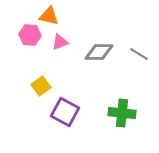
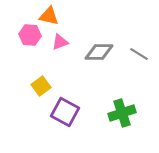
green cross: rotated 24 degrees counterclockwise
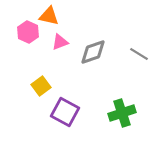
pink hexagon: moved 2 px left, 3 px up; rotated 20 degrees clockwise
gray diamond: moved 6 px left; rotated 20 degrees counterclockwise
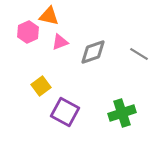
pink hexagon: rotated 10 degrees clockwise
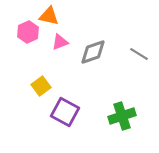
green cross: moved 3 px down
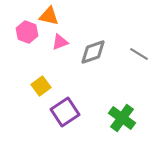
pink hexagon: moved 1 px left; rotated 15 degrees counterclockwise
purple square: rotated 28 degrees clockwise
green cross: moved 2 px down; rotated 36 degrees counterclockwise
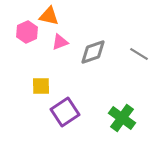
pink hexagon: rotated 15 degrees clockwise
yellow square: rotated 36 degrees clockwise
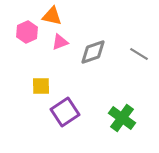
orange triangle: moved 3 px right
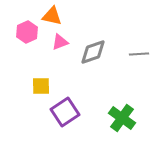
gray line: rotated 36 degrees counterclockwise
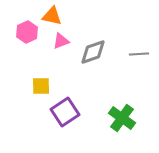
pink triangle: moved 1 px right, 1 px up
